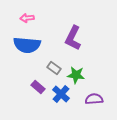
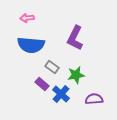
purple L-shape: moved 2 px right
blue semicircle: moved 4 px right
gray rectangle: moved 2 px left, 1 px up
green star: rotated 18 degrees counterclockwise
purple rectangle: moved 4 px right, 3 px up
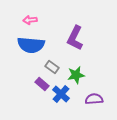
pink arrow: moved 3 px right, 2 px down
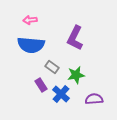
purple rectangle: moved 1 px left, 1 px down; rotated 16 degrees clockwise
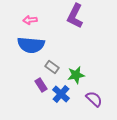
purple L-shape: moved 22 px up
purple semicircle: rotated 48 degrees clockwise
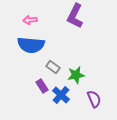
gray rectangle: moved 1 px right
purple rectangle: moved 1 px right, 1 px down
blue cross: moved 1 px down
purple semicircle: rotated 24 degrees clockwise
